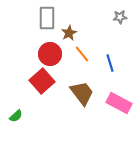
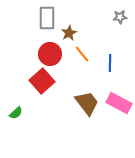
blue line: rotated 18 degrees clockwise
brown trapezoid: moved 5 px right, 10 px down
green semicircle: moved 3 px up
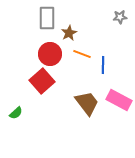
orange line: rotated 30 degrees counterclockwise
blue line: moved 7 px left, 2 px down
pink rectangle: moved 3 px up
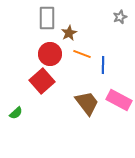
gray star: rotated 16 degrees counterclockwise
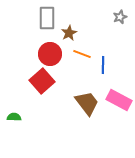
green semicircle: moved 2 px left, 4 px down; rotated 136 degrees counterclockwise
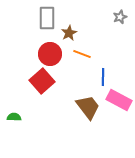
blue line: moved 12 px down
brown trapezoid: moved 1 px right, 4 px down
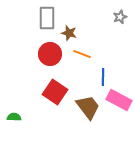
brown star: rotated 28 degrees counterclockwise
red square: moved 13 px right, 11 px down; rotated 15 degrees counterclockwise
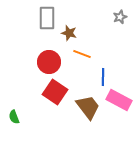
red circle: moved 1 px left, 8 px down
green semicircle: rotated 112 degrees counterclockwise
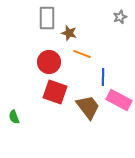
red square: rotated 15 degrees counterclockwise
